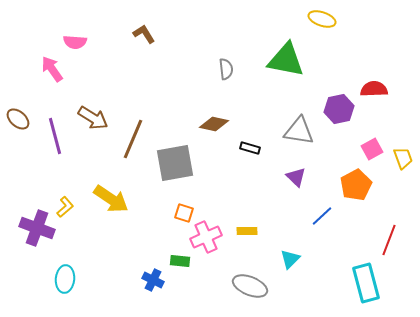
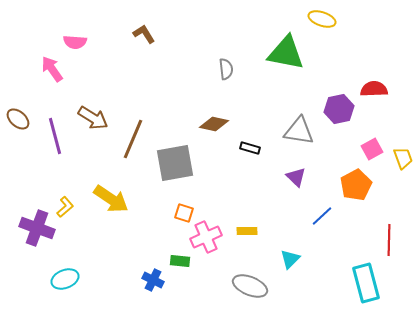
green triangle: moved 7 px up
red line: rotated 20 degrees counterclockwise
cyan ellipse: rotated 64 degrees clockwise
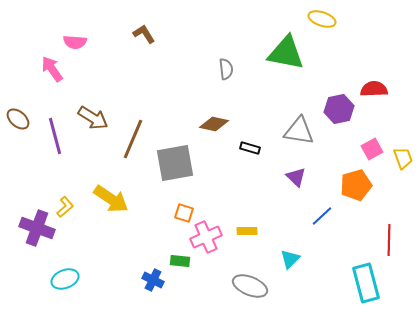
orange pentagon: rotated 12 degrees clockwise
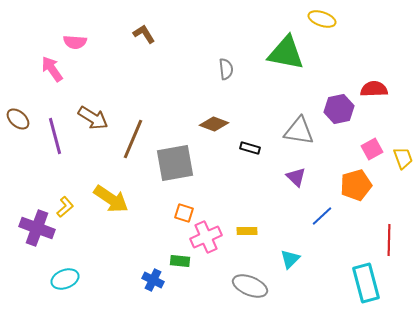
brown diamond: rotated 8 degrees clockwise
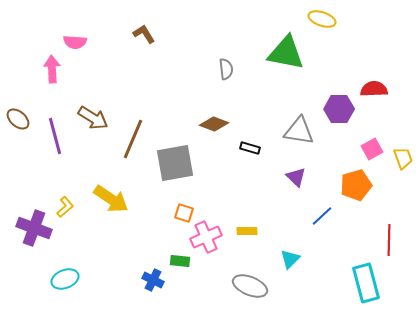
pink arrow: rotated 32 degrees clockwise
purple hexagon: rotated 12 degrees clockwise
purple cross: moved 3 px left
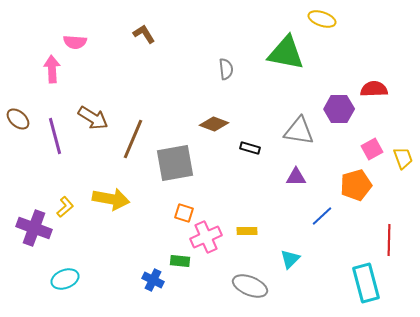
purple triangle: rotated 45 degrees counterclockwise
yellow arrow: rotated 24 degrees counterclockwise
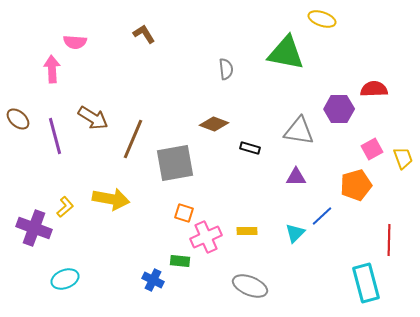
cyan triangle: moved 5 px right, 26 px up
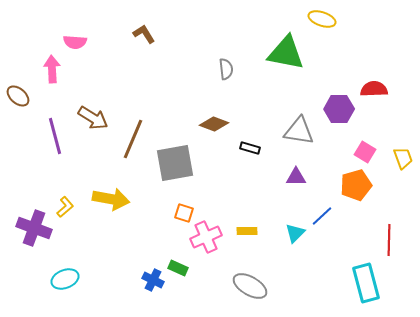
brown ellipse: moved 23 px up
pink square: moved 7 px left, 3 px down; rotated 30 degrees counterclockwise
green rectangle: moved 2 px left, 7 px down; rotated 18 degrees clockwise
gray ellipse: rotated 8 degrees clockwise
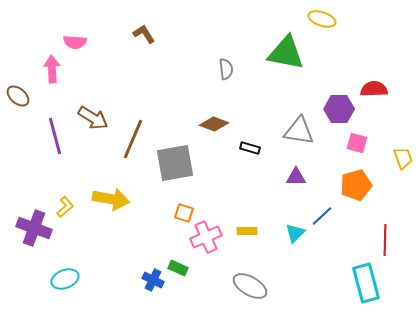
pink square: moved 8 px left, 9 px up; rotated 15 degrees counterclockwise
red line: moved 4 px left
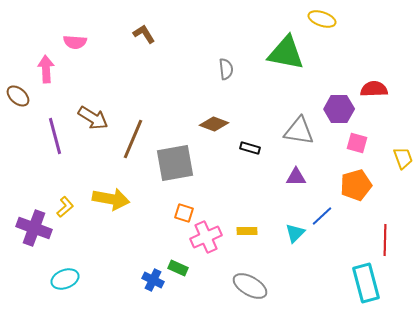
pink arrow: moved 6 px left
